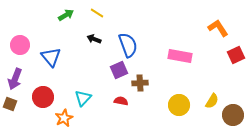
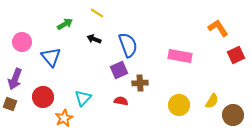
green arrow: moved 1 px left, 9 px down
pink circle: moved 2 px right, 3 px up
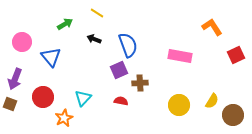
orange L-shape: moved 6 px left, 1 px up
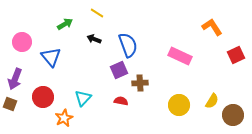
pink rectangle: rotated 15 degrees clockwise
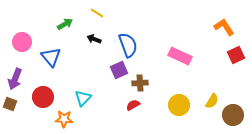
orange L-shape: moved 12 px right
red semicircle: moved 12 px right, 4 px down; rotated 40 degrees counterclockwise
orange star: moved 1 px down; rotated 30 degrees clockwise
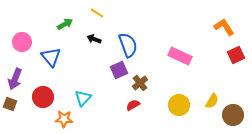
brown cross: rotated 35 degrees counterclockwise
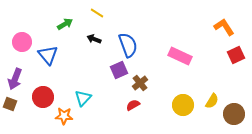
blue triangle: moved 3 px left, 2 px up
yellow circle: moved 4 px right
brown circle: moved 1 px right, 1 px up
orange star: moved 3 px up
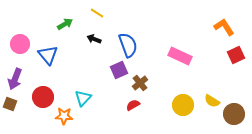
pink circle: moved 2 px left, 2 px down
yellow semicircle: rotated 91 degrees clockwise
